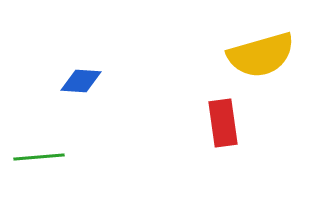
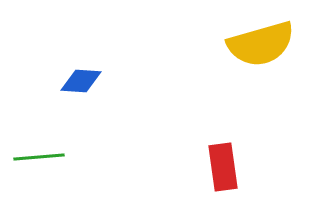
yellow semicircle: moved 11 px up
red rectangle: moved 44 px down
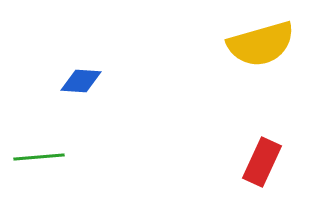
red rectangle: moved 39 px right, 5 px up; rotated 33 degrees clockwise
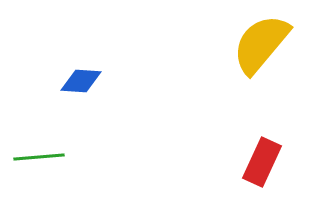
yellow semicircle: rotated 146 degrees clockwise
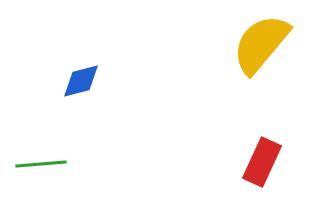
blue diamond: rotated 18 degrees counterclockwise
green line: moved 2 px right, 7 px down
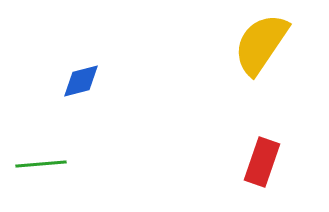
yellow semicircle: rotated 6 degrees counterclockwise
red rectangle: rotated 6 degrees counterclockwise
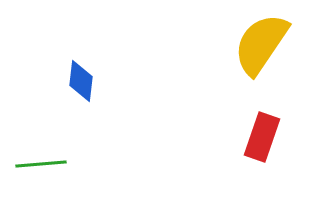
blue diamond: rotated 69 degrees counterclockwise
red rectangle: moved 25 px up
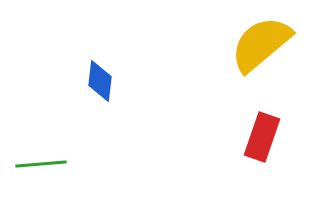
yellow semicircle: rotated 16 degrees clockwise
blue diamond: moved 19 px right
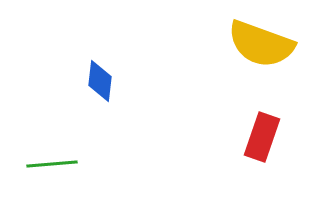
yellow semicircle: rotated 120 degrees counterclockwise
green line: moved 11 px right
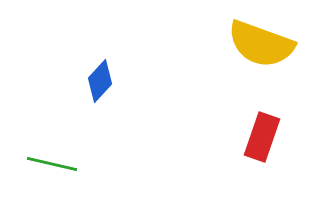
blue diamond: rotated 36 degrees clockwise
green line: rotated 18 degrees clockwise
